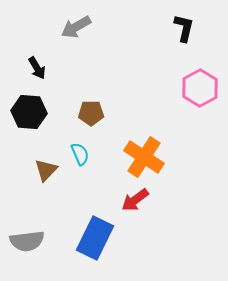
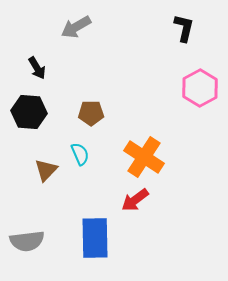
blue rectangle: rotated 27 degrees counterclockwise
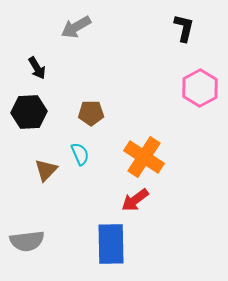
black hexagon: rotated 8 degrees counterclockwise
blue rectangle: moved 16 px right, 6 px down
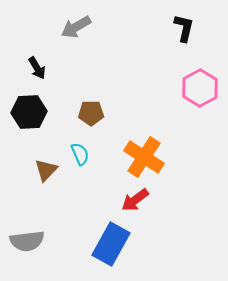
blue rectangle: rotated 30 degrees clockwise
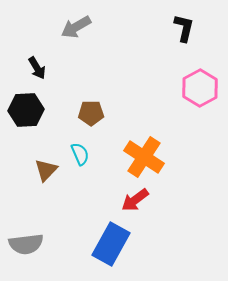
black hexagon: moved 3 px left, 2 px up
gray semicircle: moved 1 px left, 3 px down
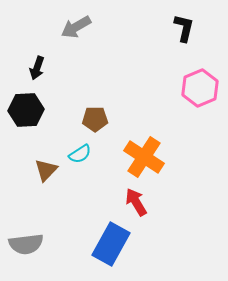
black arrow: rotated 50 degrees clockwise
pink hexagon: rotated 6 degrees clockwise
brown pentagon: moved 4 px right, 6 px down
cyan semicircle: rotated 80 degrees clockwise
red arrow: moved 1 px right, 2 px down; rotated 96 degrees clockwise
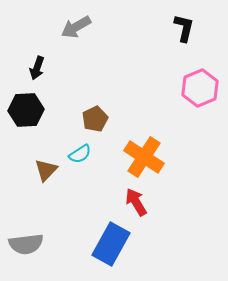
brown pentagon: rotated 25 degrees counterclockwise
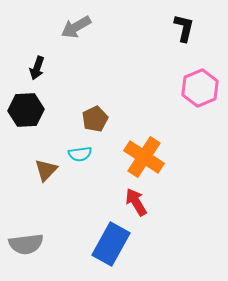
cyan semicircle: rotated 25 degrees clockwise
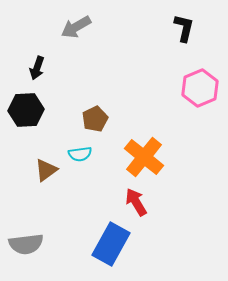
orange cross: rotated 6 degrees clockwise
brown triangle: rotated 10 degrees clockwise
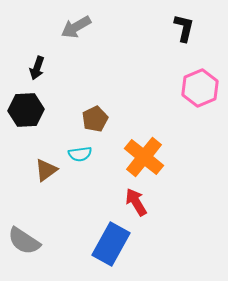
gray semicircle: moved 2 px left, 3 px up; rotated 40 degrees clockwise
